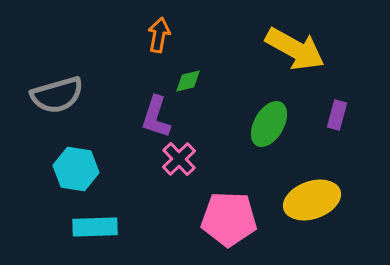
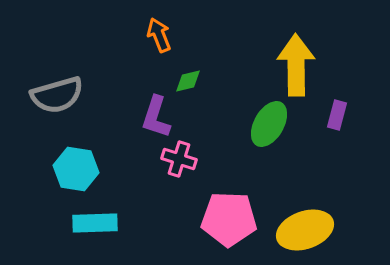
orange arrow: rotated 32 degrees counterclockwise
yellow arrow: moved 1 px right, 16 px down; rotated 120 degrees counterclockwise
pink cross: rotated 28 degrees counterclockwise
yellow ellipse: moved 7 px left, 30 px down
cyan rectangle: moved 4 px up
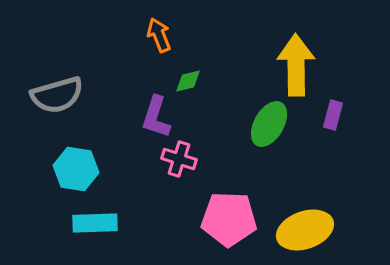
purple rectangle: moved 4 px left
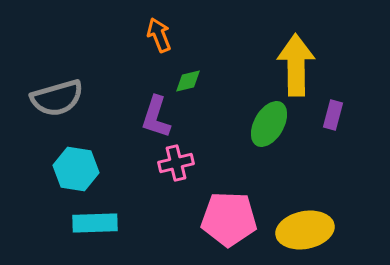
gray semicircle: moved 3 px down
pink cross: moved 3 px left, 4 px down; rotated 32 degrees counterclockwise
yellow ellipse: rotated 8 degrees clockwise
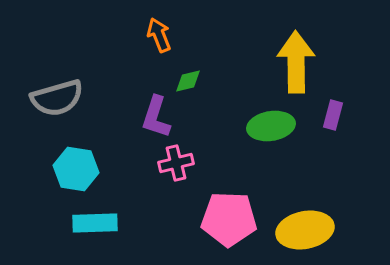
yellow arrow: moved 3 px up
green ellipse: moved 2 px right, 2 px down; rotated 51 degrees clockwise
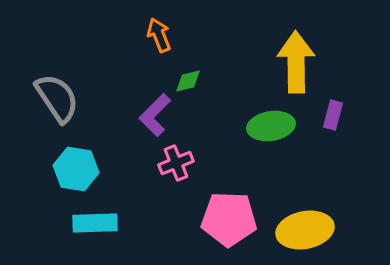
gray semicircle: rotated 108 degrees counterclockwise
purple L-shape: moved 1 px left, 2 px up; rotated 27 degrees clockwise
pink cross: rotated 8 degrees counterclockwise
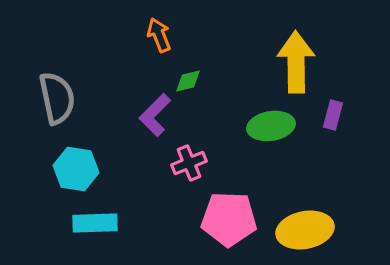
gray semicircle: rotated 22 degrees clockwise
pink cross: moved 13 px right
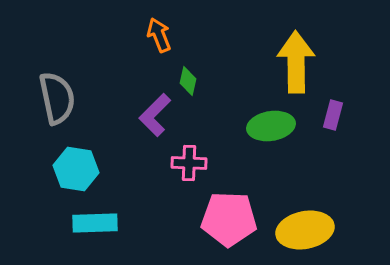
green diamond: rotated 64 degrees counterclockwise
pink cross: rotated 24 degrees clockwise
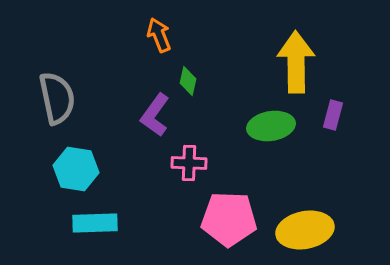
purple L-shape: rotated 9 degrees counterclockwise
